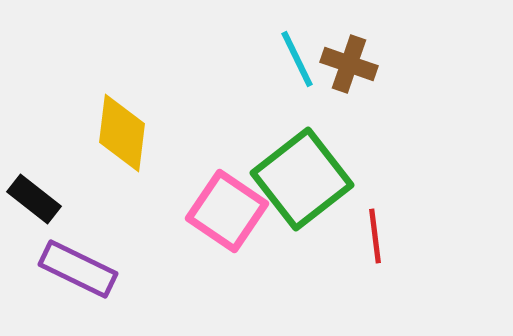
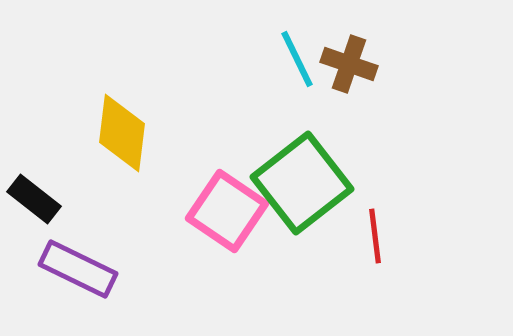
green square: moved 4 px down
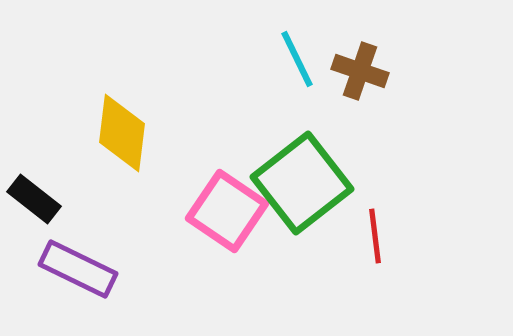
brown cross: moved 11 px right, 7 px down
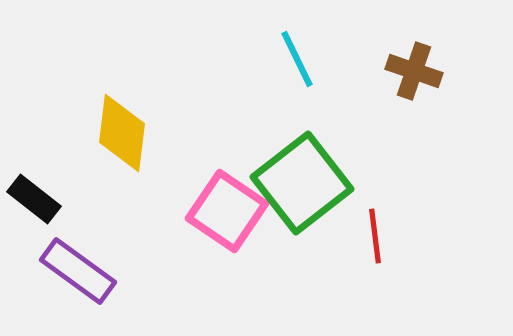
brown cross: moved 54 px right
purple rectangle: moved 2 px down; rotated 10 degrees clockwise
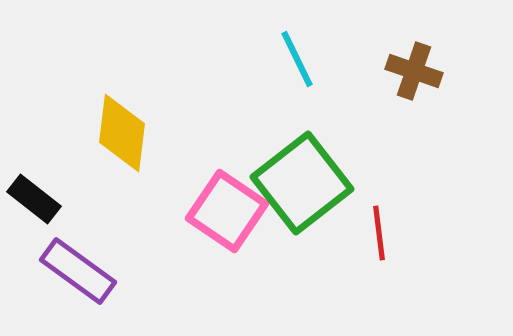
red line: moved 4 px right, 3 px up
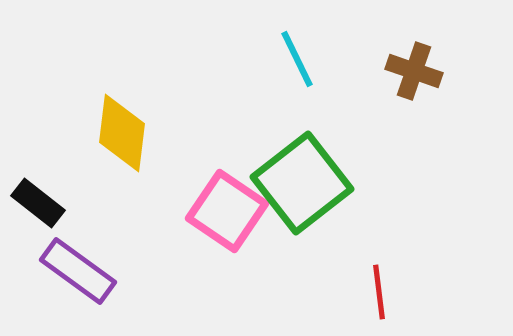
black rectangle: moved 4 px right, 4 px down
red line: moved 59 px down
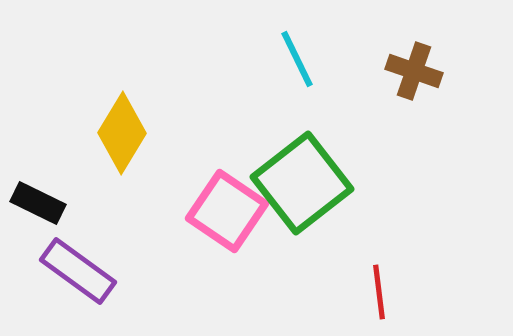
yellow diamond: rotated 24 degrees clockwise
black rectangle: rotated 12 degrees counterclockwise
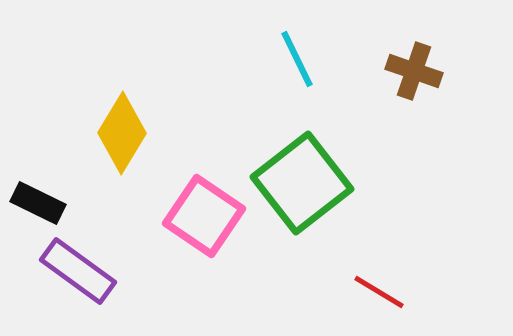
pink square: moved 23 px left, 5 px down
red line: rotated 52 degrees counterclockwise
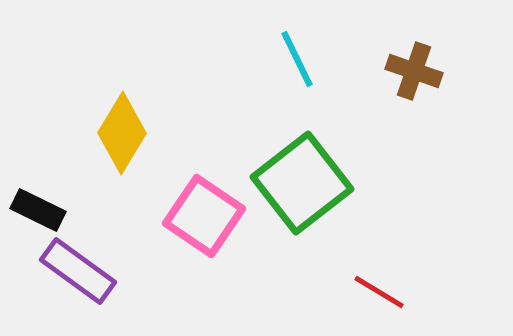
black rectangle: moved 7 px down
